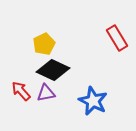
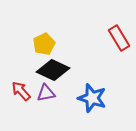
red rectangle: moved 2 px right
blue star: moved 1 px left, 3 px up; rotated 8 degrees counterclockwise
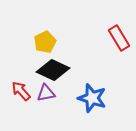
yellow pentagon: moved 1 px right, 2 px up
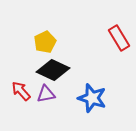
purple triangle: moved 1 px down
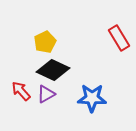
purple triangle: rotated 18 degrees counterclockwise
blue star: rotated 16 degrees counterclockwise
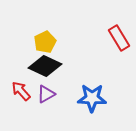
black diamond: moved 8 px left, 4 px up
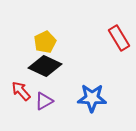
purple triangle: moved 2 px left, 7 px down
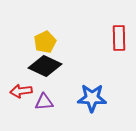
red rectangle: rotated 30 degrees clockwise
red arrow: rotated 55 degrees counterclockwise
purple triangle: moved 1 px down; rotated 24 degrees clockwise
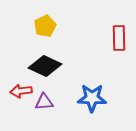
yellow pentagon: moved 16 px up
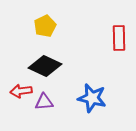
blue star: rotated 12 degrees clockwise
